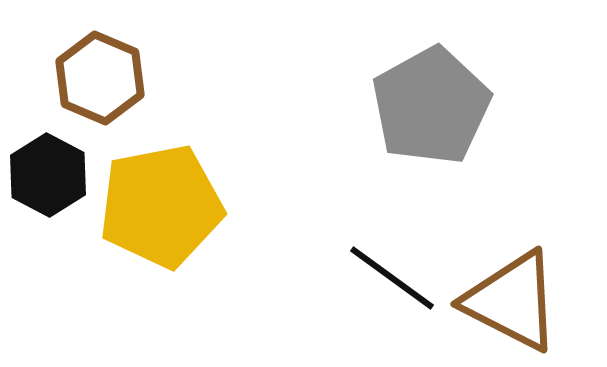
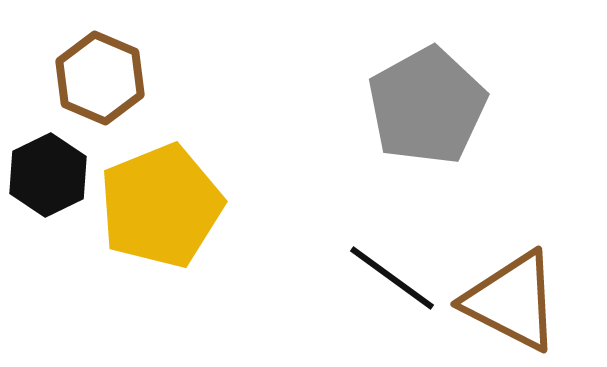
gray pentagon: moved 4 px left
black hexagon: rotated 6 degrees clockwise
yellow pentagon: rotated 11 degrees counterclockwise
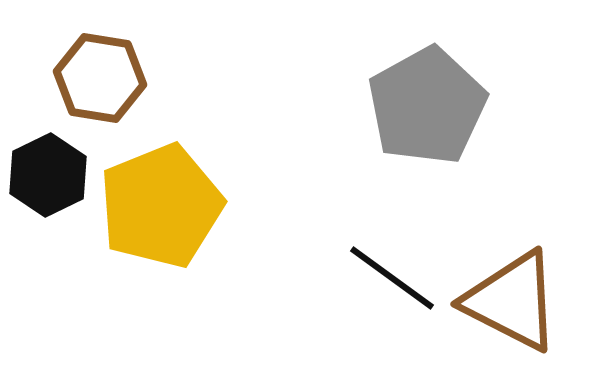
brown hexagon: rotated 14 degrees counterclockwise
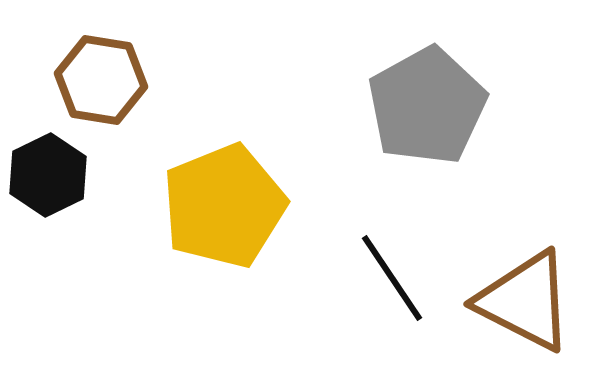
brown hexagon: moved 1 px right, 2 px down
yellow pentagon: moved 63 px right
black line: rotated 20 degrees clockwise
brown triangle: moved 13 px right
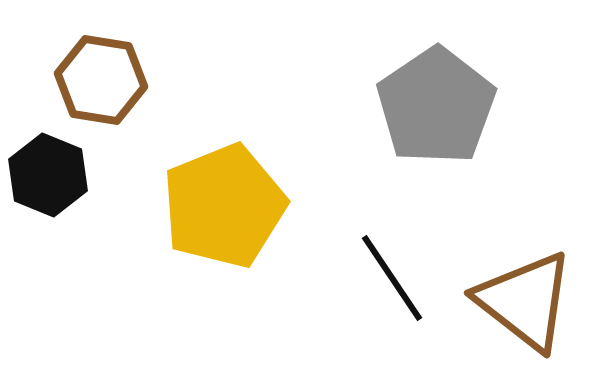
gray pentagon: moved 9 px right; rotated 5 degrees counterclockwise
black hexagon: rotated 12 degrees counterclockwise
brown triangle: rotated 11 degrees clockwise
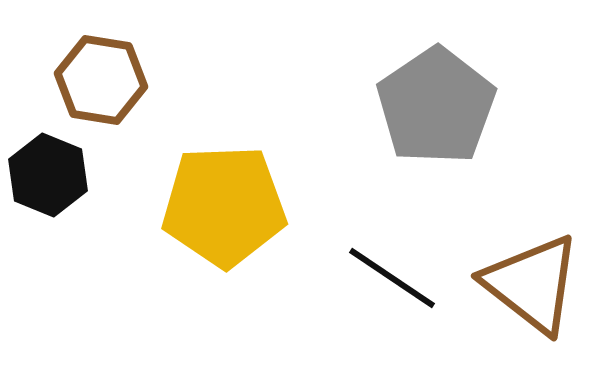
yellow pentagon: rotated 20 degrees clockwise
black line: rotated 22 degrees counterclockwise
brown triangle: moved 7 px right, 17 px up
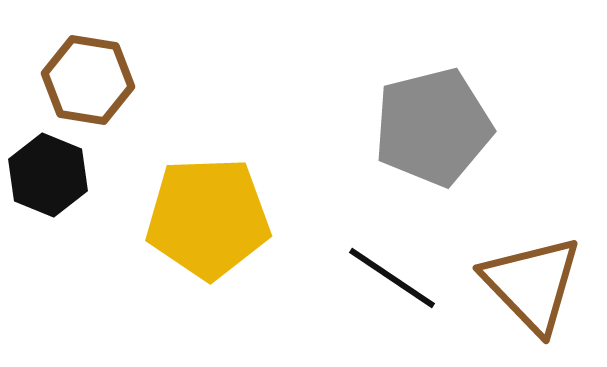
brown hexagon: moved 13 px left
gray pentagon: moved 3 px left, 21 px down; rotated 20 degrees clockwise
yellow pentagon: moved 16 px left, 12 px down
brown triangle: rotated 8 degrees clockwise
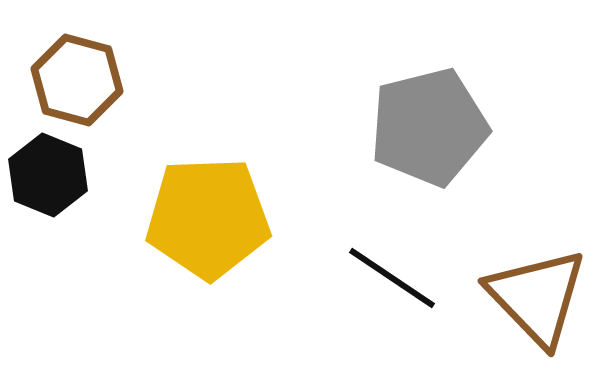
brown hexagon: moved 11 px left; rotated 6 degrees clockwise
gray pentagon: moved 4 px left
brown triangle: moved 5 px right, 13 px down
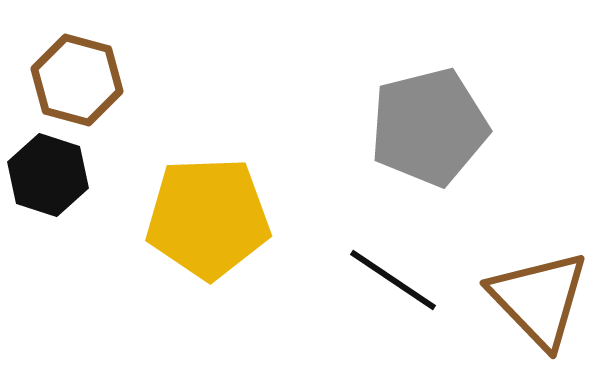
black hexagon: rotated 4 degrees counterclockwise
black line: moved 1 px right, 2 px down
brown triangle: moved 2 px right, 2 px down
